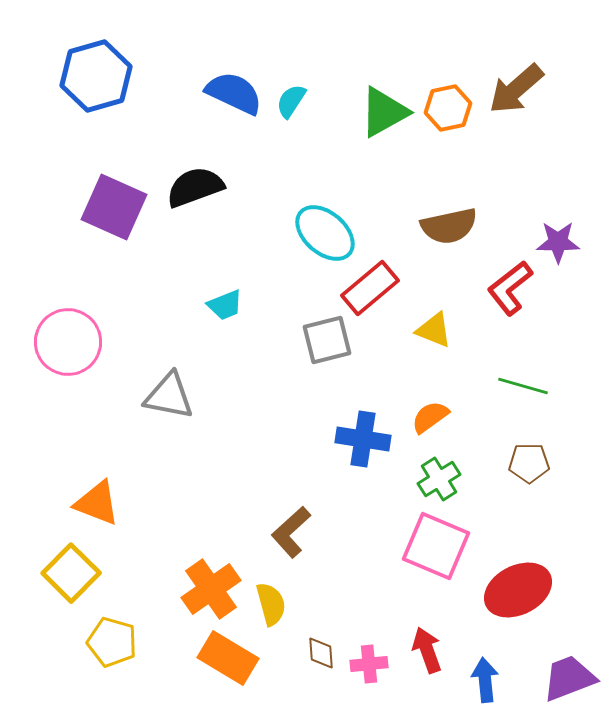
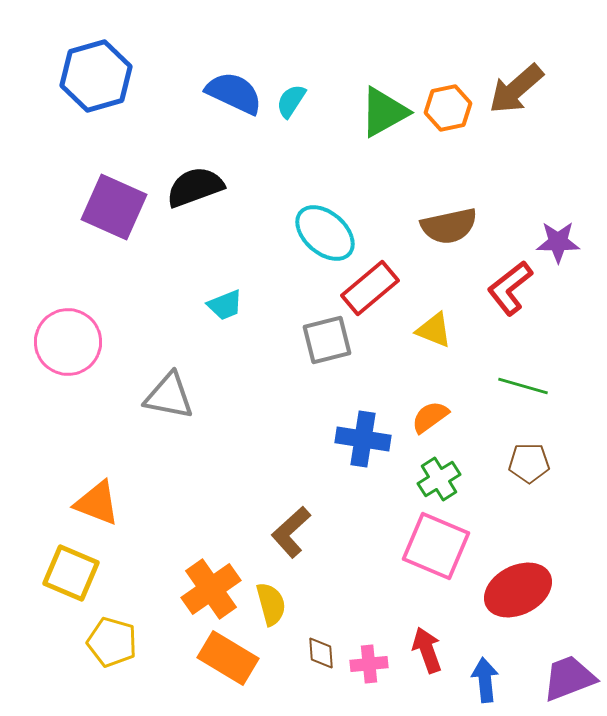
yellow square: rotated 22 degrees counterclockwise
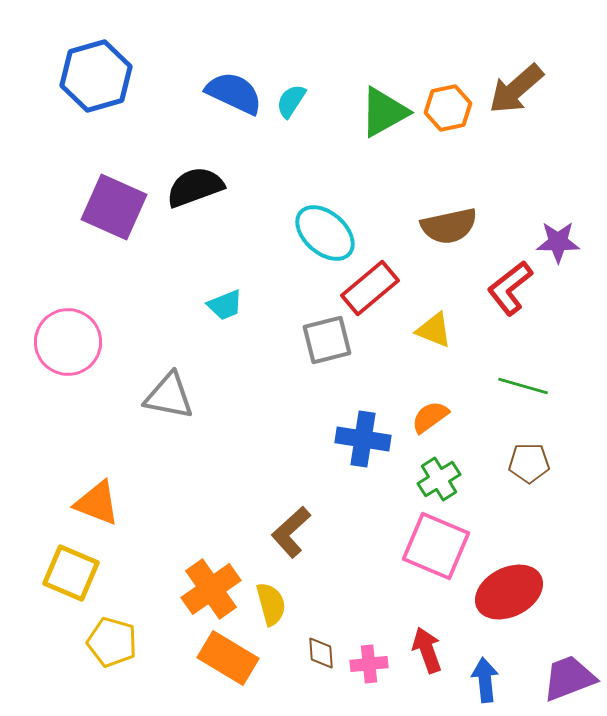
red ellipse: moved 9 px left, 2 px down
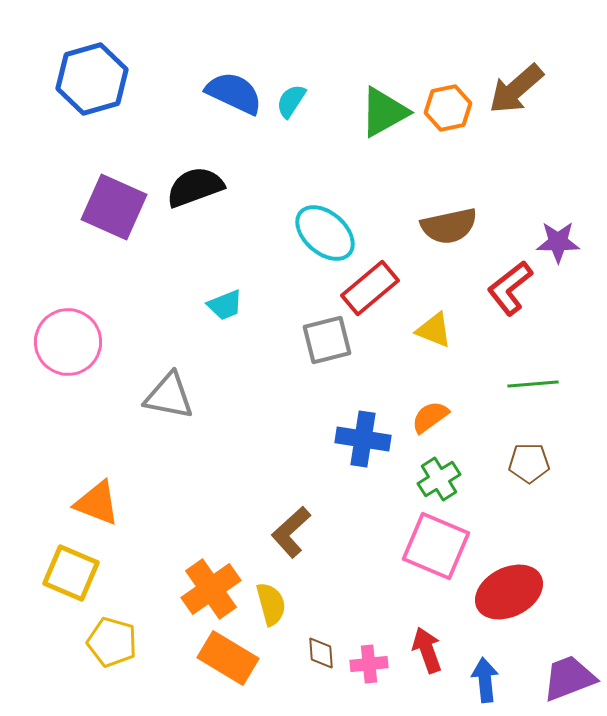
blue hexagon: moved 4 px left, 3 px down
green line: moved 10 px right, 2 px up; rotated 21 degrees counterclockwise
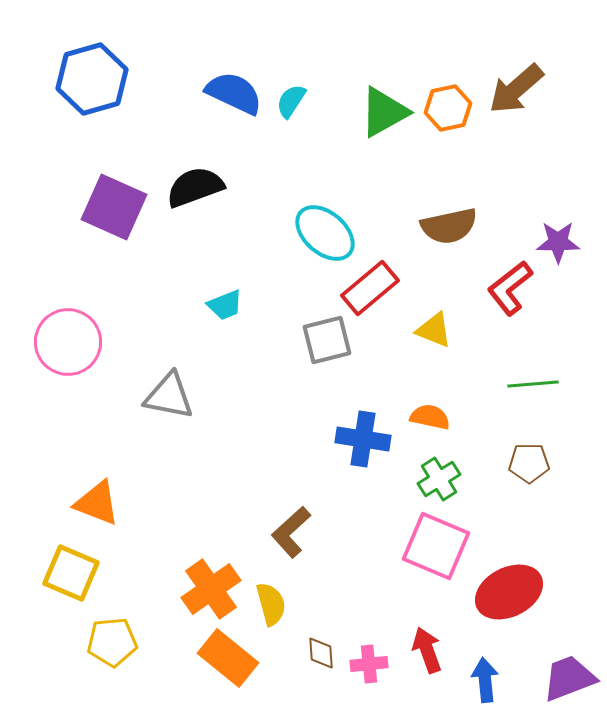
orange semicircle: rotated 48 degrees clockwise
yellow pentagon: rotated 21 degrees counterclockwise
orange rectangle: rotated 8 degrees clockwise
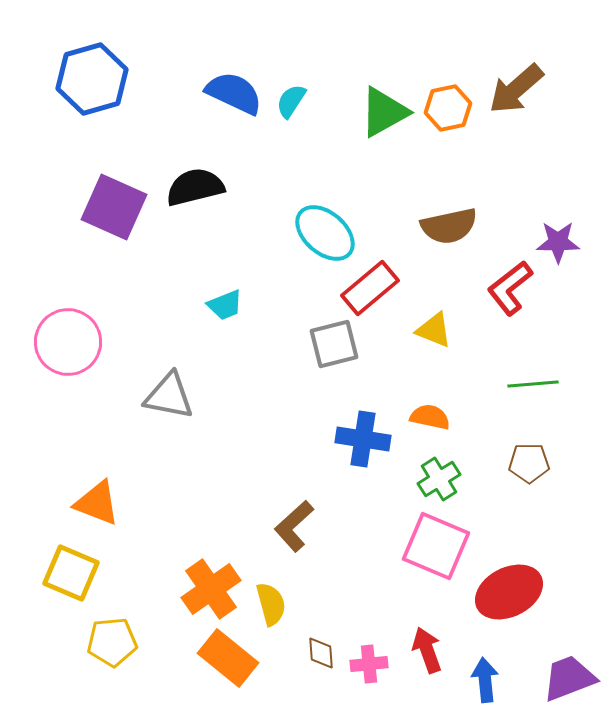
black semicircle: rotated 6 degrees clockwise
gray square: moved 7 px right, 4 px down
brown L-shape: moved 3 px right, 6 px up
